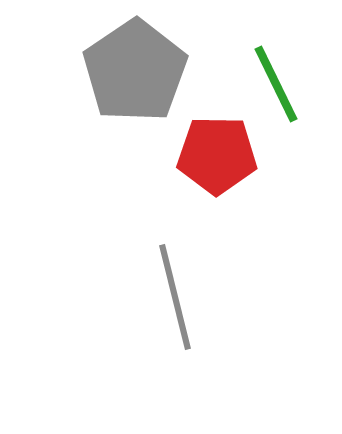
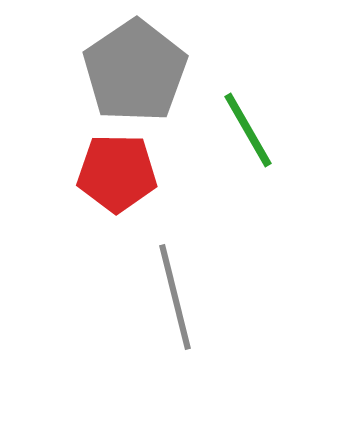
green line: moved 28 px left, 46 px down; rotated 4 degrees counterclockwise
red pentagon: moved 100 px left, 18 px down
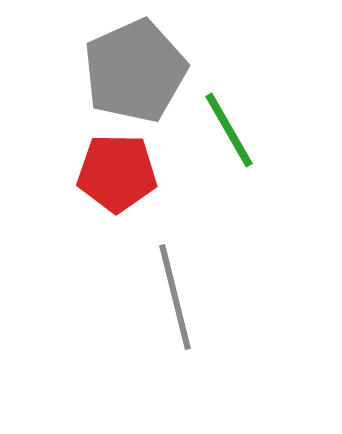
gray pentagon: rotated 10 degrees clockwise
green line: moved 19 px left
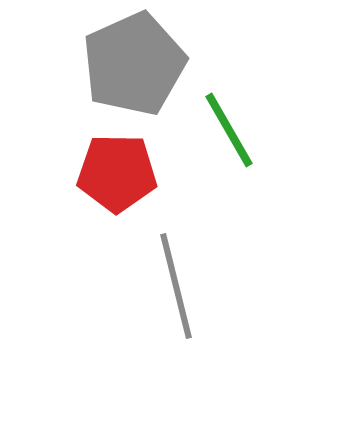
gray pentagon: moved 1 px left, 7 px up
gray line: moved 1 px right, 11 px up
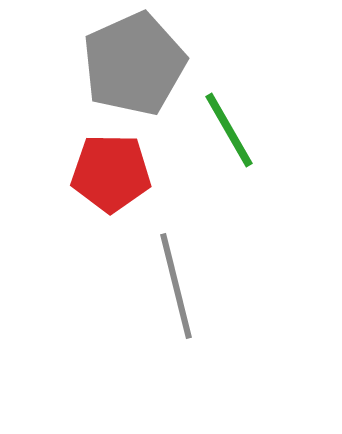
red pentagon: moved 6 px left
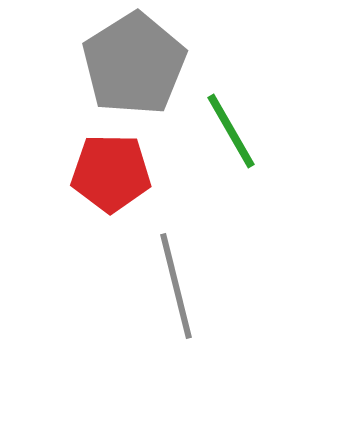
gray pentagon: rotated 8 degrees counterclockwise
green line: moved 2 px right, 1 px down
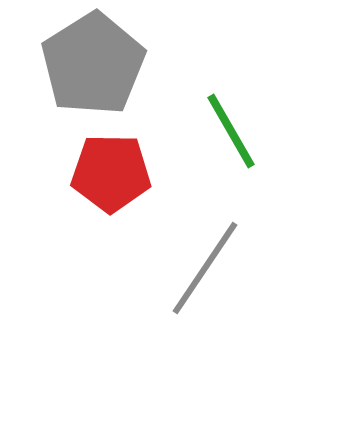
gray pentagon: moved 41 px left
gray line: moved 29 px right, 18 px up; rotated 48 degrees clockwise
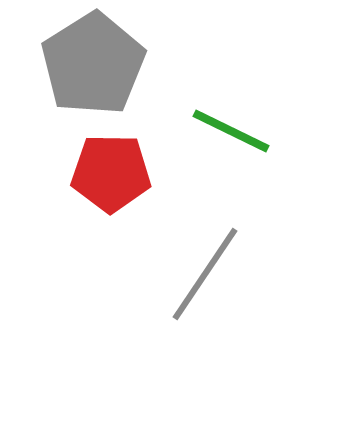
green line: rotated 34 degrees counterclockwise
gray line: moved 6 px down
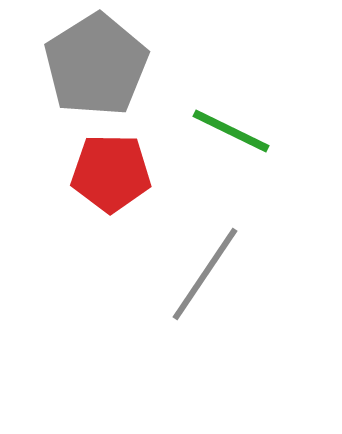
gray pentagon: moved 3 px right, 1 px down
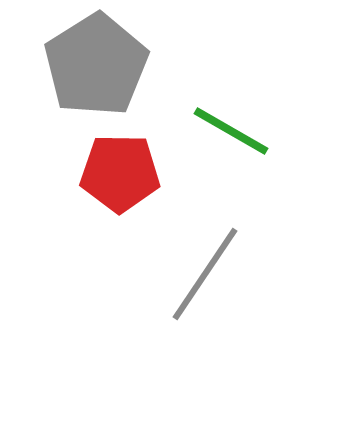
green line: rotated 4 degrees clockwise
red pentagon: moved 9 px right
